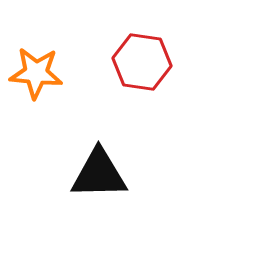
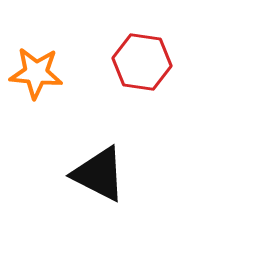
black triangle: rotated 28 degrees clockwise
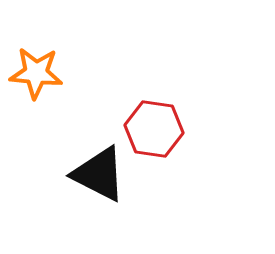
red hexagon: moved 12 px right, 67 px down
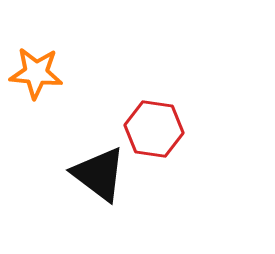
black triangle: rotated 10 degrees clockwise
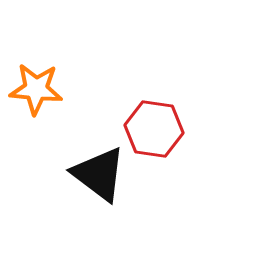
orange star: moved 16 px down
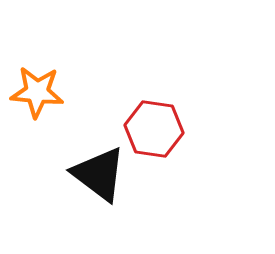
orange star: moved 1 px right, 3 px down
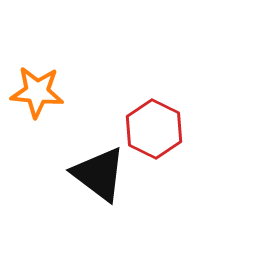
red hexagon: rotated 18 degrees clockwise
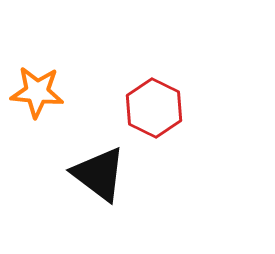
red hexagon: moved 21 px up
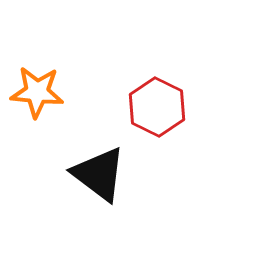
red hexagon: moved 3 px right, 1 px up
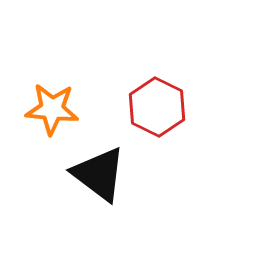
orange star: moved 15 px right, 17 px down
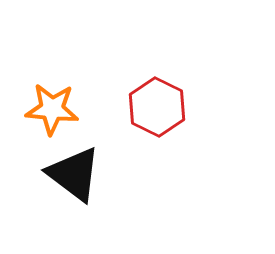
black triangle: moved 25 px left
